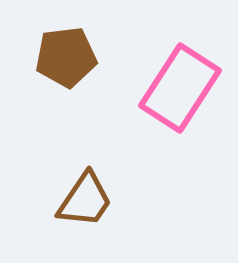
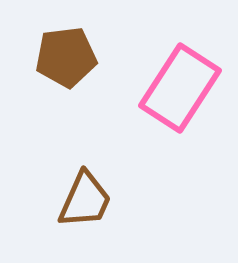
brown trapezoid: rotated 10 degrees counterclockwise
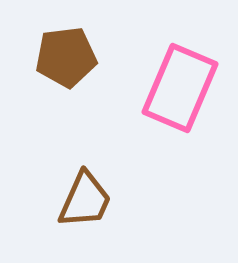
pink rectangle: rotated 10 degrees counterclockwise
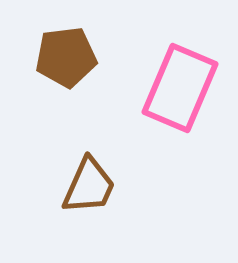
brown trapezoid: moved 4 px right, 14 px up
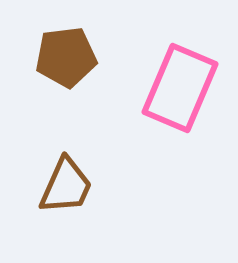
brown trapezoid: moved 23 px left
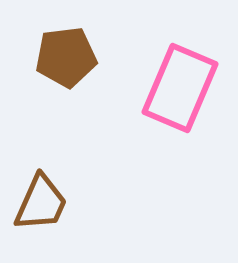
brown trapezoid: moved 25 px left, 17 px down
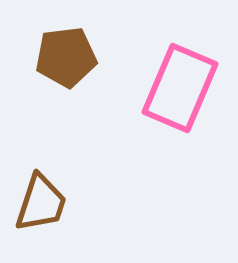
brown trapezoid: rotated 6 degrees counterclockwise
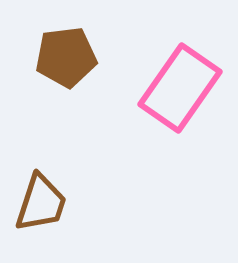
pink rectangle: rotated 12 degrees clockwise
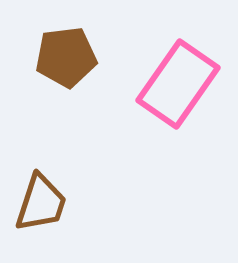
pink rectangle: moved 2 px left, 4 px up
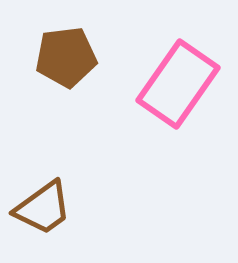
brown trapezoid: moved 2 px right, 5 px down; rotated 36 degrees clockwise
